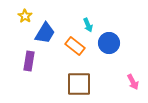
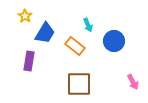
blue circle: moved 5 px right, 2 px up
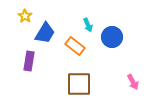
blue circle: moved 2 px left, 4 px up
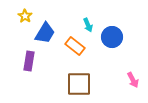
pink arrow: moved 2 px up
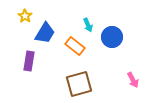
brown square: rotated 16 degrees counterclockwise
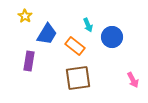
blue trapezoid: moved 2 px right, 1 px down
brown square: moved 1 px left, 6 px up; rotated 8 degrees clockwise
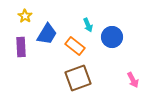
purple rectangle: moved 8 px left, 14 px up; rotated 12 degrees counterclockwise
brown square: rotated 12 degrees counterclockwise
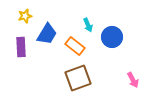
yellow star: rotated 24 degrees clockwise
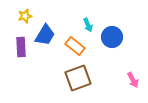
blue trapezoid: moved 2 px left, 1 px down
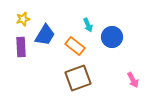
yellow star: moved 2 px left, 3 px down
